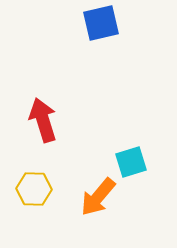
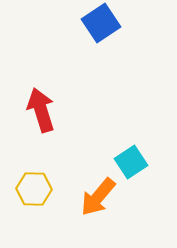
blue square: rotated 21 degrees counterclockwise
red arrow: moved 2 px left, 10 px up
cyan square: rotated 16 degrees counterclockwise
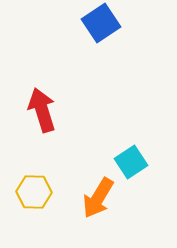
red arrow: moved 1 px right
yellow hexagon: moved 3 px down
orange arrow: moved 1 px down; rotated 9 degrees counterclockwise
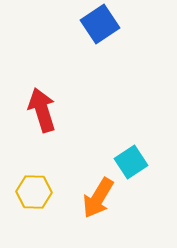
blue square: moved 1 px left, 1 px down
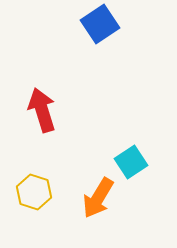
yellow hexagon: rotated 16 degrees clockwise
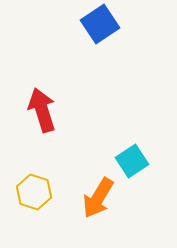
cyan square: moved 1 px right, 1 px up
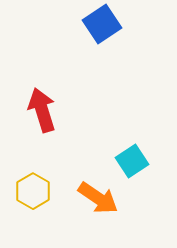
blue square: moved 2 px right
yellow hexagon: moved 1 px left, 1 px up; rotated 12 degrees clockwise
orange arrow: rotated 87 degrees counterclockwise
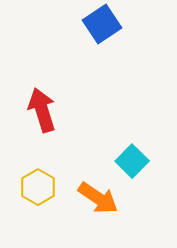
cyan square: rotated 12 degrees counterclockwise
yellow hexagon: moved 5 px right, 4 px up
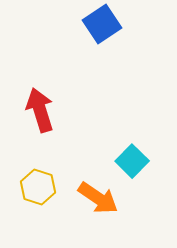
red arrow: moved 2 px left
yellow hexagon: rotated 12 degrees counterclockwise
